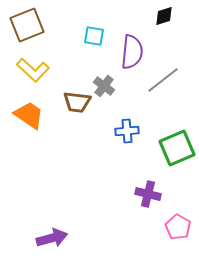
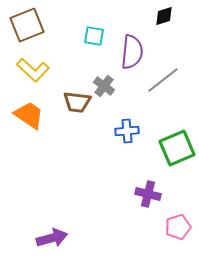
pink pentagon: rotated 25 degrees clockwise
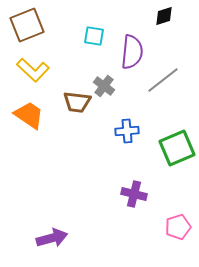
purple cross: moved 14 px left
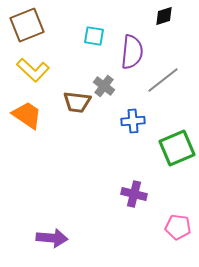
orange trapezoid: moved 2 px left
blue cross: moved 6 px right, 10 px up
pink pentagon: rotated 25 degrees clockwise
purple arrow: rotated 20 degrees clockwise
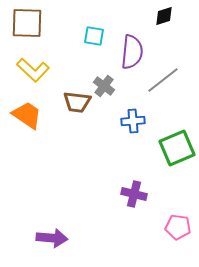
brown square: moved 2 px up; rotated 24 degrees clockwise
